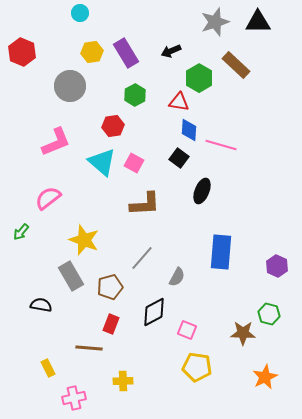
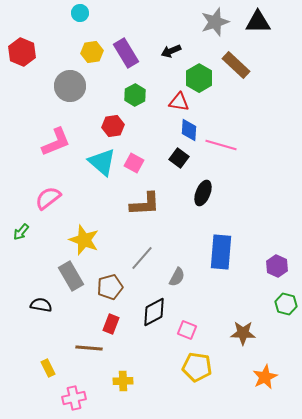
black ellipse at (202, 191): moved 1 px right, 2 px down
green hexagon at (269, 314): moved 17 px right, 10 px up
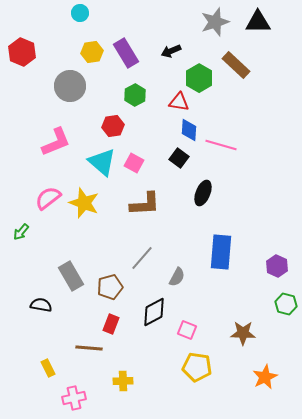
yellow star at (84, 240): moved 37 px up
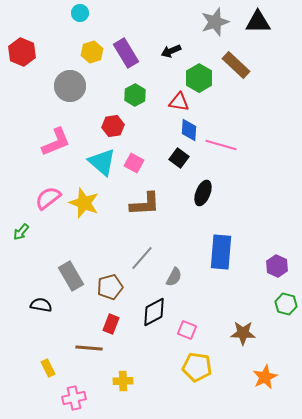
yellow hexagon at (92, 52): rotated 10 degrees counterclockwise
gray semicircle at (177, 277): moved 3 px left
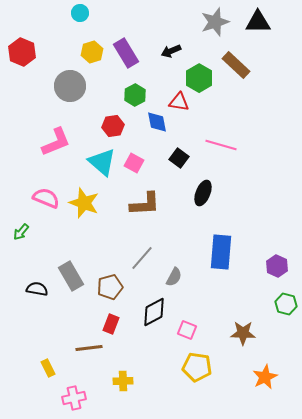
blue diamond at (189, 130): moved 32 px left, 8 px up; rotated 15 degrees counterclockwise
pink semicircle at (48, 198): moved 2 px left; rotated 60 degrees clockwise
black semicircle at (41, 305): moved 4 px left, 16 px up
brown line at (89, 348): rotated 12 degrees counterclockwise
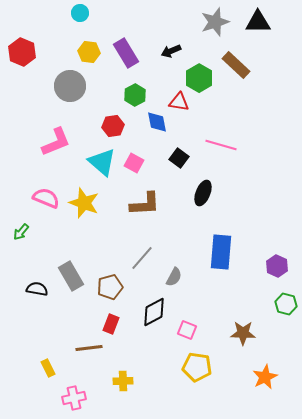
yellow hexagon at (92, 52): moved 3 px left; rotated 25 degrees clockwise
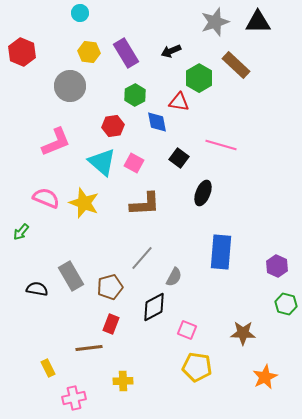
black diamond at (154, 312): moved 5 px up
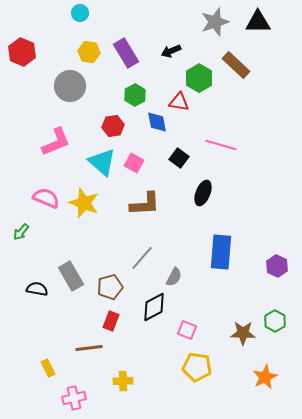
green hexagon at (286, 304): moved 11 px left, 17 px down; rotated 15 degrees clockwise
red rectangle at (111, 324): moved 3 px up
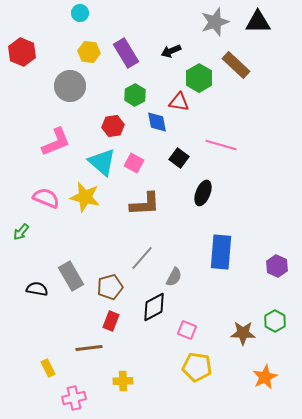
yellow star at (84, 203): moved 1 px right, 6 px up; rotated 8 degrees counterclockwise
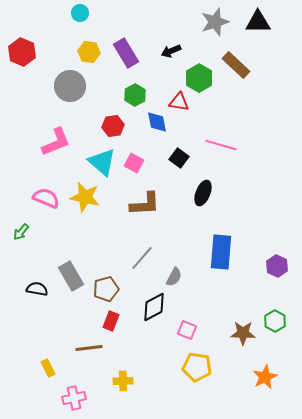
brown pentagon at (110, 287): moved 4 px left, 2 px down
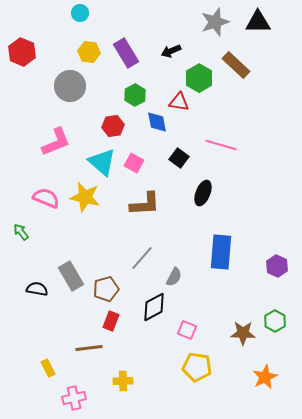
green arrow at (21, 232): rotated 102 degrees clockwise
